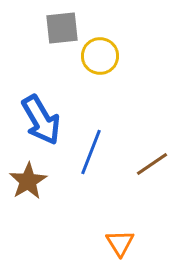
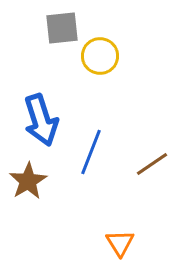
blue arrow: rotated 12 degrees clockwise
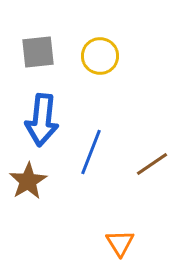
gray square: moved 24 px left, 24 px down
blue arrow: moved 1 px right; rotated 24 degrees clockwise
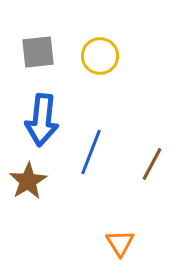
brown line: rotated 28 degrees counterclockwise
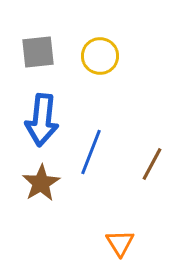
brown star: moved 13 px right, 2 px down
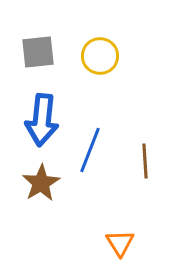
blue line: moved 1 px left, 2 px up
brown line: moved 7 px left, 3 px up; rotated 32 degrees counterclockwise
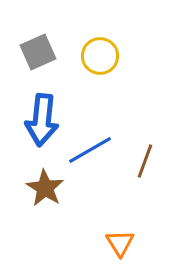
gray square: rotated 18 degrees counterclockwise
blue line: rotated 39 degrees clockwise
brown line: rotated 24 degrees clockwise
brown star: moved 4 px right, 5 px down; rotated 9 degrees counterclockwise
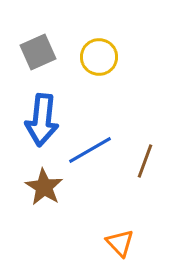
yellow circle: moved 1 px left, 1 px down
brown star: moved 1 px left, 1 px up
orange triangle: rotated 12 degrees counterclockwise
